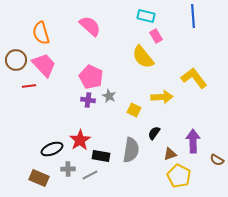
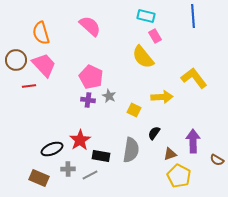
pink rectangle: moved 1 px left
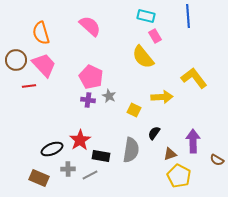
blue line: moved 5 px left
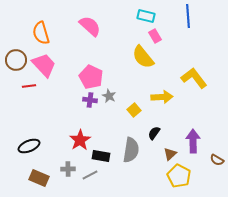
purple cross: moved 2 px right
yellow square: rotated 24 degrees clockwise
black ellipse: moved 23 px left, 3 px up
brown triangle: rotated 24 degrees counterclockwise
